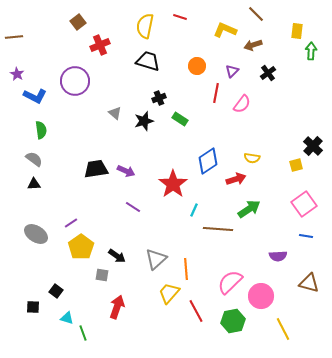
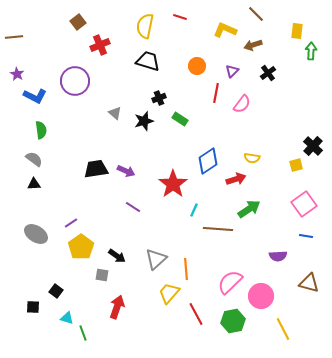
red line at (196, 311): moved 3 px down
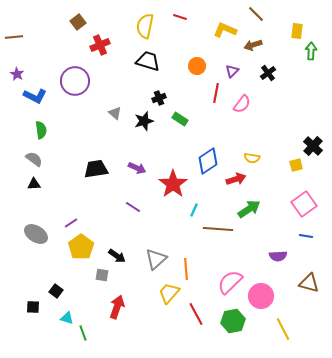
purple arrow at (126, 171): moved 11 px right, 3 px up
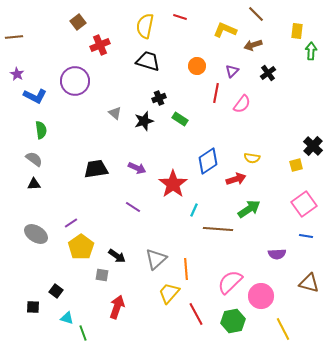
purple semicircle at (278, 256): moved 1 px left, 2 px up
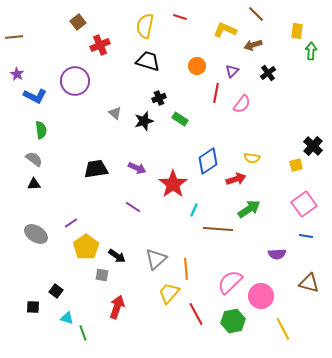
yellow pentagon at (81, 247): moved 5 px right
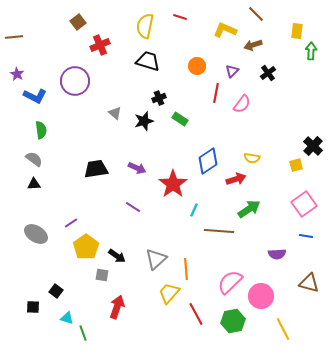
brown line at (218, 229): moved 1 px right, 2 px down
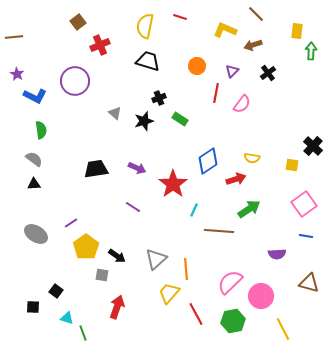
yellow square at (296, 165): moved 4 px left; rotated 24 degrees clockwise
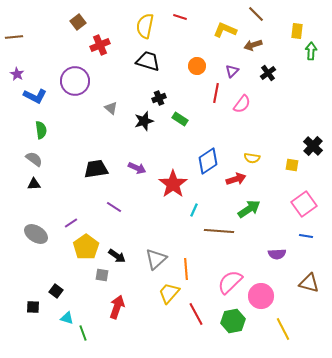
gray triangle at (115, 113): moved 4 px left, 5 px up
purple line at (133, 207): moved 19 px left
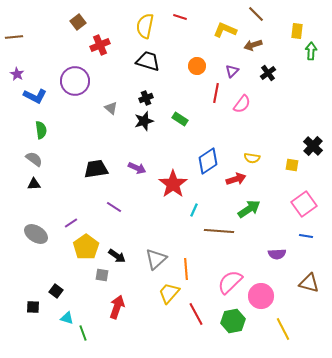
black cross at (159, 98): moved 13 px left
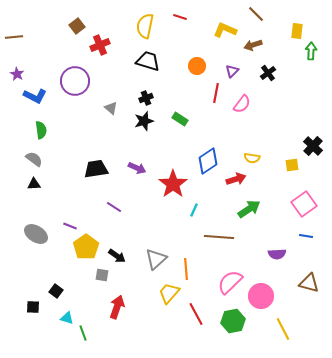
brown square at (78, 22): moved 1 px left, 4 px down
yellow square at (292, 165): rotated 16 degrees counterclockwise
purple line at (71, 223): moved 1 px left, 3 px down; rotated 56 degrees clockwise
brown line at (219, 231): moved 6 px down
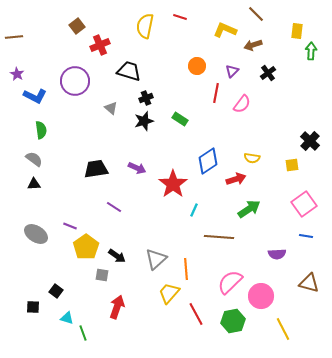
black trapezoid at (148, 61): moved 19 px left, 10 px down
black cross at (313, 146): moved 3 px left, 5 px up
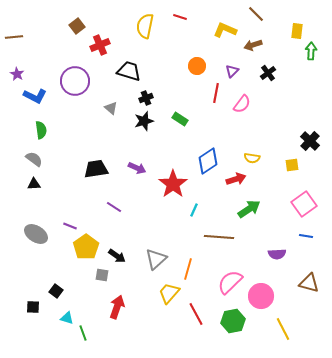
orange line at (186, 269): moved 2 px right; rotated 20 degrees clockwise
